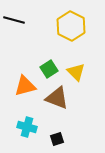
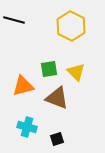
green square: rotated 24 degrees clockwise
orange triangle: moved 2 px left
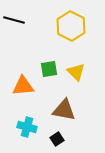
orange triangle: rotated 10 degrees clockwise
brown triangle: moved 7 px right, 12 px down; rotated 10 degrees counterclockwise
black square: rotated 16 degrees counterclockwise
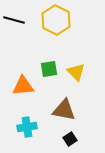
yellow hexagon: moved 15 px left, 6 px up
cyan cross: rotated 24 degrees counterclockwise
black square: moved 13 px right
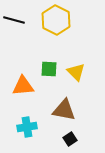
green square: rotated 12 degrees clockwise
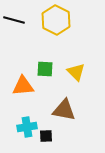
green square: moved 4 px left
black square: moved 24 px left, 3 px up; rotated 32 degrees clockwise
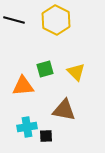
green square: rotated 18 degrees counterclockwise
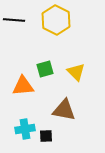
black line: rotated 10 degrees counterclockwise
cyan cross: moved 2 px left, 2 px down
